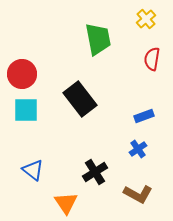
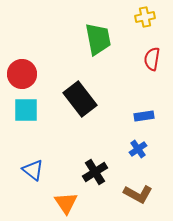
yellow cross: moved 1 px left, 2 px up; rotated 30 degrees clockwise
blue rectangle: rotated 12 degrees clockwise
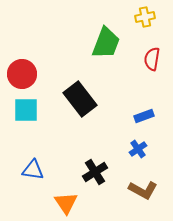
green trapezoid: moved 8 px right, 4 px down; rotated 32 degrees clockwise
blue rectangle: rotated 12 degrees counterclockwise
blue triangle: rotated 30 degrees counterclockwise
brown L-shape: moved 5 px right, 4 px up
